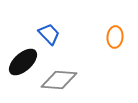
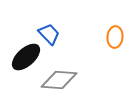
black ellipse: moved 3 px right, 5 px up
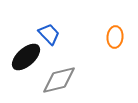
gray diamond: rotated 18 degrees counterclockwise
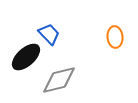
orange ellipse: rotated 10 degrees counterclockwise
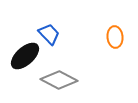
black ellipse: moved 1 px left, 1 px up
gray diamond: rotated 42 degrees clockwise
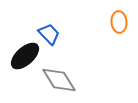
orange ellipse: moved 4 px right, 15 px up
gray diamond: rotated 30 degrees clockwise
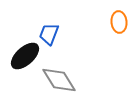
blue trapezoid: rotated 115 degrees counterclockwise
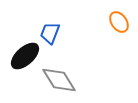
orange ellipse: rotated 30 degrees counterclockwise
blue trapezoid: moved 1 px right, 1 px up
